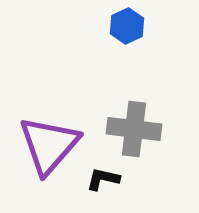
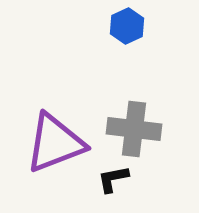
purple triangle: moved 6 px right, 2 px up; rotated 28 degrees clockwise
black L-shape: moved 10 px right; rotated 24 degrees counterclockwise
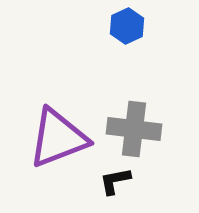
purple triangle: moved 3 px right, 5 px up
black L-shape: moved 2 px right, 2 px down
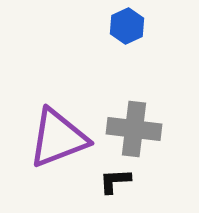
black L-shape: rotated 8 degrees clockwise
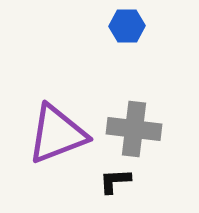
blue hexagon: rotated 24 degrees clockwise
purple triangle: moved 1 px left, 4 px up
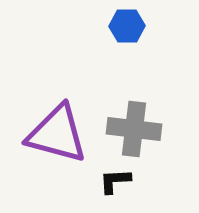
purple triangle: rotated 36 degrees clockwise
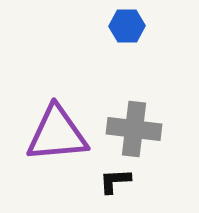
purple triangle: rotated 20 degrees counterclockwise
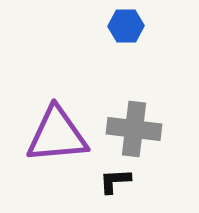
blue hexagon: moved 1 px left
purple triangle: moved 1 px down
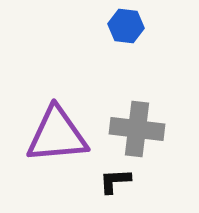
blue hexagon: rotated 8 degrees clockwise
gray cross: moved 3 px right
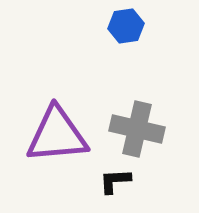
blue hexagon: rotated 16 degrees counterclockwise
gray cross: rotated 6 degrees clockwise
